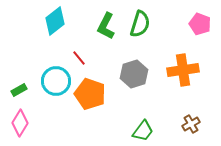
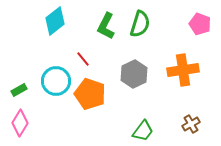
red line: moved 4 px right, 1 px down
gray hexagon: rotated 8 degrees counterclockwise
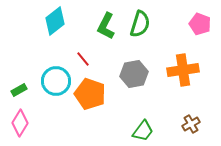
gray hexagon: rotated 16 degrees clockwise
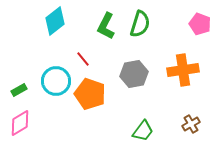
pink diamond: rotated 28 degrees clockwise
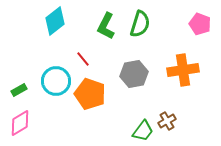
brown cross: moved 24 px left, 3 px up
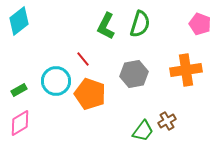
cyan diamond: moved 36 px left
orange cross: moved 3 px right
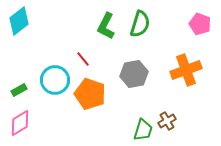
orange cross: rotated 12 degrees counterclockwise
cyan circle: moved 1 px left, 1 px up
green trapezoid: moved 1 px up; rotated 20 degrees counterclockwise
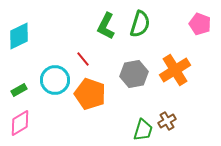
cyan diamond: moved 15 px down; rotated 12 degrees clockwise
orange cross: moved 11 px left; rotated 12 degrees counterclockwise
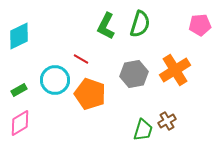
pink pentagon: moved 1 px down; rotated 25 degrees counterclockwise
red line: moved 2 px left; rotated 21 degrees counterclockwise
